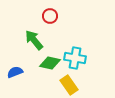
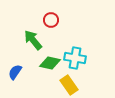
red circle: moved 1 px right, 4 px down
green arrow: moved 1 px left
blue semicircle: rotated 35 degrees counterclockwise
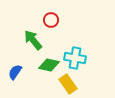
green diamond: moved 1 px left, 2 px down
yellow rectangle: moved 1 px left, 1 px up
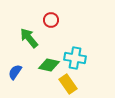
green arrow: moved 4 px left, 2 px up
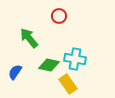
red circle: moved 8 px right, 4 px up
cyan cross: moved 1 px down
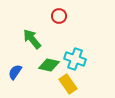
green arrow: moved 3 px right, 1 px down
cyan cross: rotated 10 degrees clockwise
